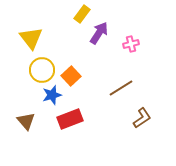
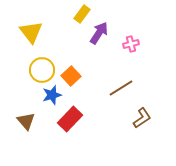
yellow triangle: moved 6 px up
red rectangle: rotated 25 degrees counterclockwise
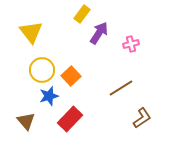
blue star: moved 3 px left, 1 px down
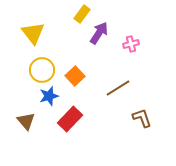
yellow triangle: moved 2 px right, 1 px down
orange square: moved 4 px right
brown line: moved 3 px left
brown L-shape: rotated 75 degrees counterclockwise
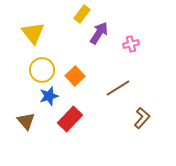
brown L-shape: rotated 60 degrees clockwise
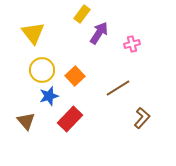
pink cross: moved 1 px right
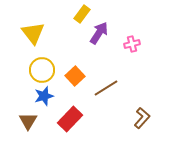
brown line: moved 12 px left
blue star: moved 5 px left
brown triangle: moved 2 px right; rotated 12 degrees clockwise
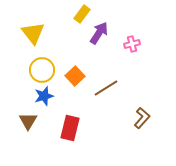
red rectangle: moved 9 px down; rotated 30 degrees counterclockwise
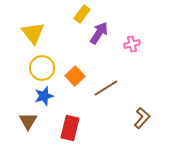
yellow circle: moved 2 px up
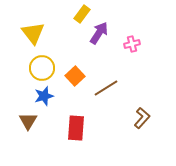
red rectangle: moved 6 px right; rotated 10 degrees counterclockwise
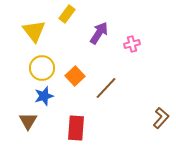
yellow rectangle: moved 15 px left
yellow triangle: moved 1 px right, 2 px up
brown line: rotated 15 degrees counterclockwise
brown L-shape: moved 19 px right
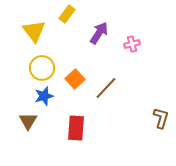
orange square: moved 3 px down
brown L-shape: rotated 25 degrees counterclockwise
